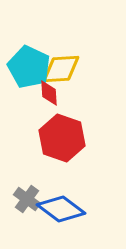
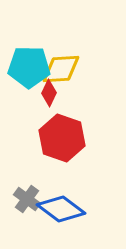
cyan pentagon: rotated 24 degrees counterclockwise
red diamond: rotated 28 degrees clockwise
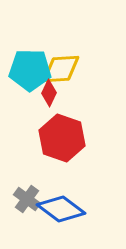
cyan pentagon: moved 1 px right, 3 px down
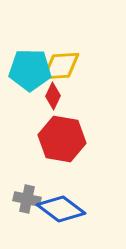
yellow diamond: moved 3 px up
red diamond: moved 4 px right, 3 px down
red hexagon: moved 1 px down; rotated 9 degrees counterclockwise
gray cross: rotated 24 degrees counterclockwise
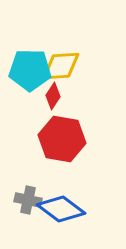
red diamond: rotated 8 degrees clockwise
gray cross: moved 1 px right, 1 px down
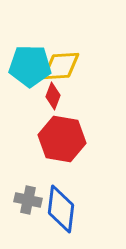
cyan pentagon: moved 4 px up
red diamond: rotated 12 degrees counterclockwise
blue diamond: rotated 60 degrees clockwise
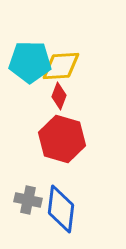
cyan pentagon: moved 4 px up
red diamond: moved 6 px right
red hexagon: rotated 6 degrees clockwise
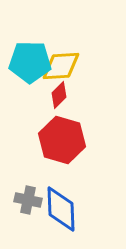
red diamond: moved 1 px up; rotated 24 degrees clockwise
red hexagon: moved 1 px down
blue diamond: rotated 9 degrees counterclockwise
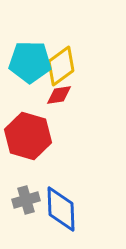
yellow diamond: rotated 33 degrees counterclockwise
red diamond: rotated 36 degrees clockwise
red hexagon: moved 34 px left, 4 px up
gray cross: moved 2 px left; rotated 28 degrees counterclockwise
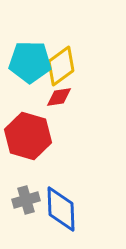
red diamond: moved 2 px down
